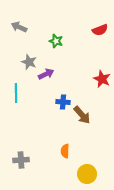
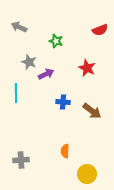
red star: moved 15 px left, 11 px up
brown arrow: moved 10 px right, 4 px up; rotated 12 degrees counterclockwise
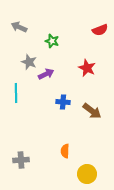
green star: moved 4 px left
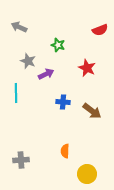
green star: moved 6 px right, 4 px down
gray star: moved 1 px left, 1 px up
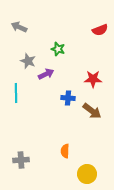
green star: moved 4 px down
red star: moved 6 px right, 11 px down; rotated 24 degrees counterclockwise
blue cross: moved 5 px right, 4 px up
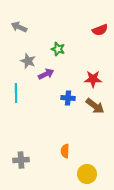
brown arrow: moved 3 px right, 5 px up
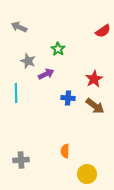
red semicircle: moved 3 px right, 1 px down; rotated 14 degrees counterclockwise
green star: rotated 16 degrees clockwise
red star: moved 1 px right; rotated 30 degrees counterclockwise
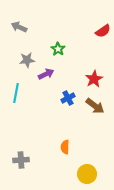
gray star: moved 1 px left, 1 px up; rotated 28 degrees counterclockwise
cyan line: rotated 12 degrees clockwise
blue cross: rotated 32 degrees counterclockwise
orange semicircle: moved 4 px up
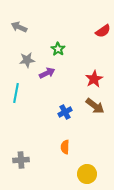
purple arrow: moved 1 px right, 1 px up
blue cross: moved 3 px left, 14 px down
